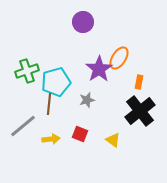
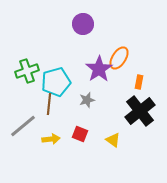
purple circle: moved 2 px down
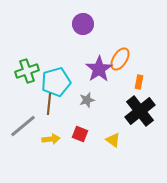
orange ellipse: moved 1 px right, 1 px down
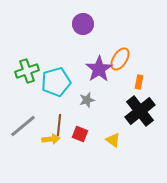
brown line: moved 10 px right, 21 px down
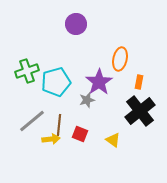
purple circle: moved 7 px left
orange ellipse: rotated 20 degrees counterclockwise
purple star: moved 13 px down
gray line: moved 9 px right, 5 px up
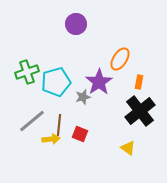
orange ellipse: rotated 20 degrees clockwise
green cross: moved 1 px down
gray star: moved 4 px left, 3 px up
yellow triangle: moved 15 px right, 8 px down
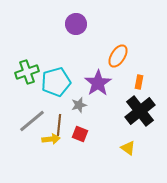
orange ellipse: moved 2 px left, 3 px up
purple star: moved 1 px left, 1 px down
gray star: moved 4 px left, 8 px down
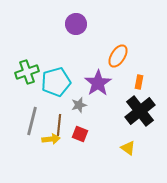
gray line: rotated 36 degrees counterclockwise
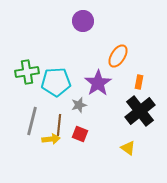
purple circle: moved 7 px right, 3 px up
green cross: rotated 10 degrees clockwise
cyan pentagon: rotated 12 degrees clockwise
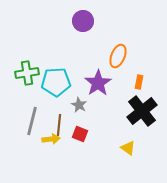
orange ellipse: rotated 10 degrees counterclockwise
green cross: moved 1 px down
gray star: rotated 28 degrees counterclockwise
black cross: moved 2 px right
